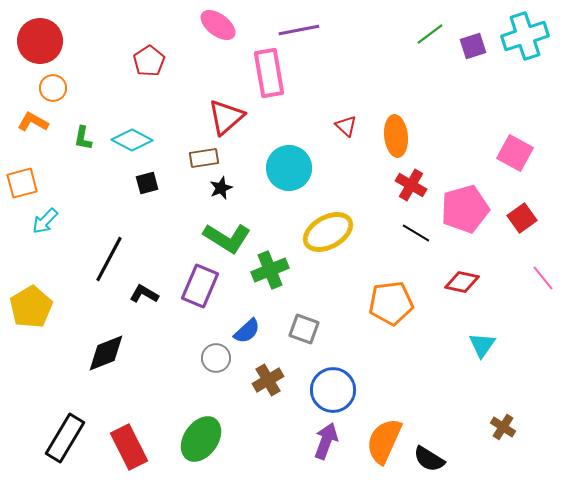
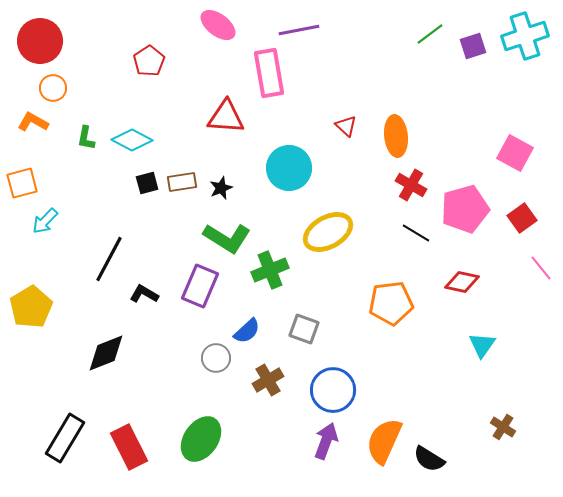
red triangle at (226, 117): rotated 45 degrees clockwise
green L-shape at (83, 138): moved 3 px right
brown rectangle at (204, 158): moved 22 px left, 24 px down
pink line at (543, 278): moved 2 px left, 10 px up
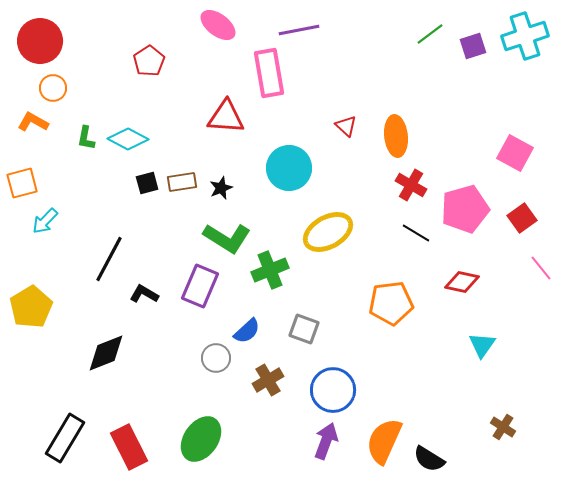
cyan diamond at (132, 140): moved 4 px left, 1 px up
